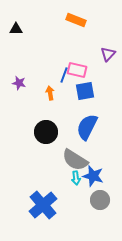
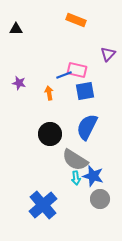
blue line: rotated 49 degrees clockwise
orange arrow: moved 1 px left
black circle: moved 4 px right, 2 px down
gray circle: moved 1 px up
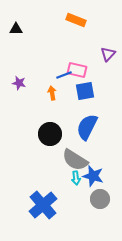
orange arrow: moved 3 px right
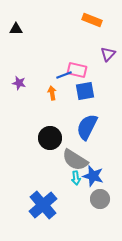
orange rectangle: moved 16 px right
black circle: moved 4 px down
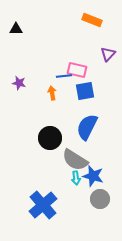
blue line: moved 1 px down; rotated 14 degrees clockwise
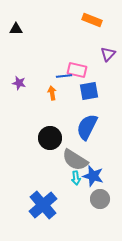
blue square: moved 4 px right
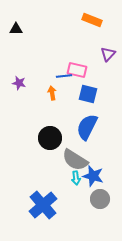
blue square: moved 1 px left, 3 px down; rotated 24 degrees clockwise
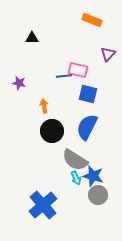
black triangle: moved 16 px right, 9 px down
pink rectangle: moved 1 px right
orange arrow: moved 8 px left, 13 px down
black circle: moved 2 px right, 7 px up
cyan arrow: rotated 16 degrees counterclockwise
gray circle: moved 2 px left, 4 px up
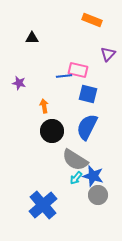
cyan arrow: rotated 64 degrees clockwise
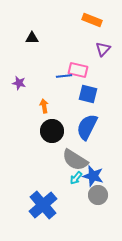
purple triangle: moved 5 px left, 5 px up
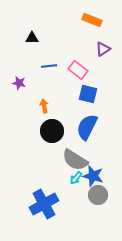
purple triangle: rotated 14 degrees clockwise
pink rectangle: rotated 24 degrees clockwise
blue line: moved 15 px left, 10 px up
blue cross: moved 1 px right, 1 px up; rotated 12 degrees clockwise
